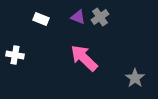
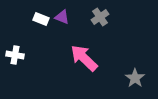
purple triangle: moved 16 px left
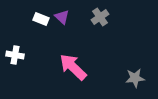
purple triangle: rotated 21 degrees clockwise
pink arrow: moved 11 px left, 9 px down
gray star: rotated 30 degrees clockwise
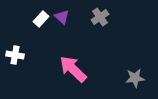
white rectangle: rotated 70 degrees counterclockwise
pink arrow: moved 2 px down
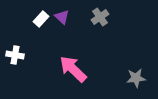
gray star: moved 1 px right
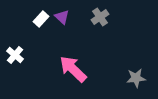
white cross: rotated 30 degrees clockwise
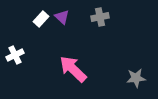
gray cross: rotated 24 degrees clockwise
white cross: rotated 24 degrees clockwise
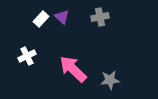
white cross: moved 12 px right, 1 px down
gray star: moved 26 px left, 2 px down
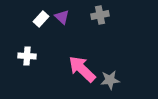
gray cross: moved 2 px up
white cross: rotated 30 degrees clockwise
pink arrow: moved 9 px right
